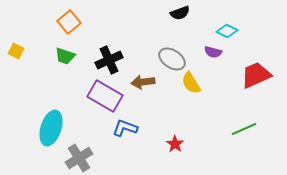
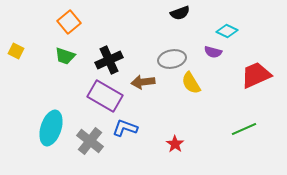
gray ellipse: rotated 44 degrees counterclockwise
gray cross: moved 11 px right, 17 px up; rotated 20 degrees counterclockwise
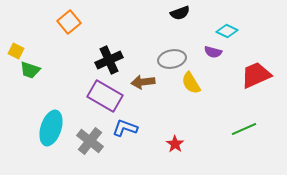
green trapezoid: moved 35 px left, 14 px down
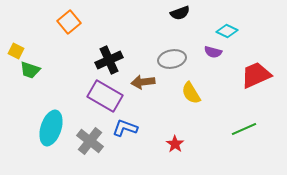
yellow semicircle: moved 10 px down
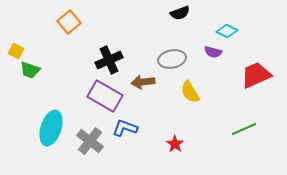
yellow semicircle: moved 1 px left, 1 px up
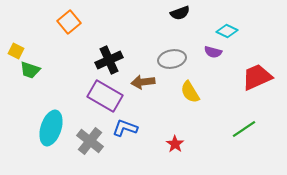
red trapezoid: moved 1 px right, 2 px down
green line: rotated 10 degrees counterclockwise
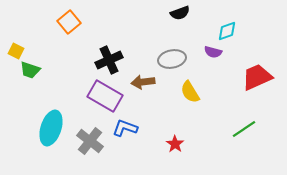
cyan diamond: rotated 45 degrees counterclockwise
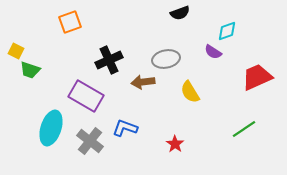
orange square: moved 1 px right; rotated 20 degrees clockwise
purple semicircle: rotated 18 degrees clockwise
gray ellipse: moved 6 px left
purple rectangle: moved 19 px left
